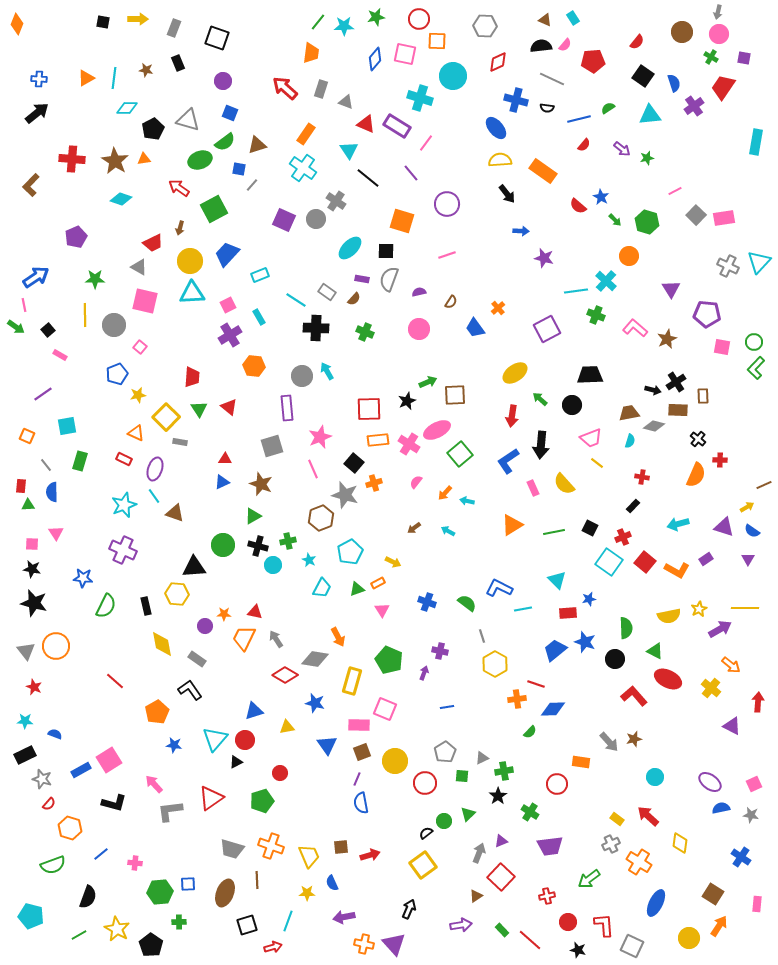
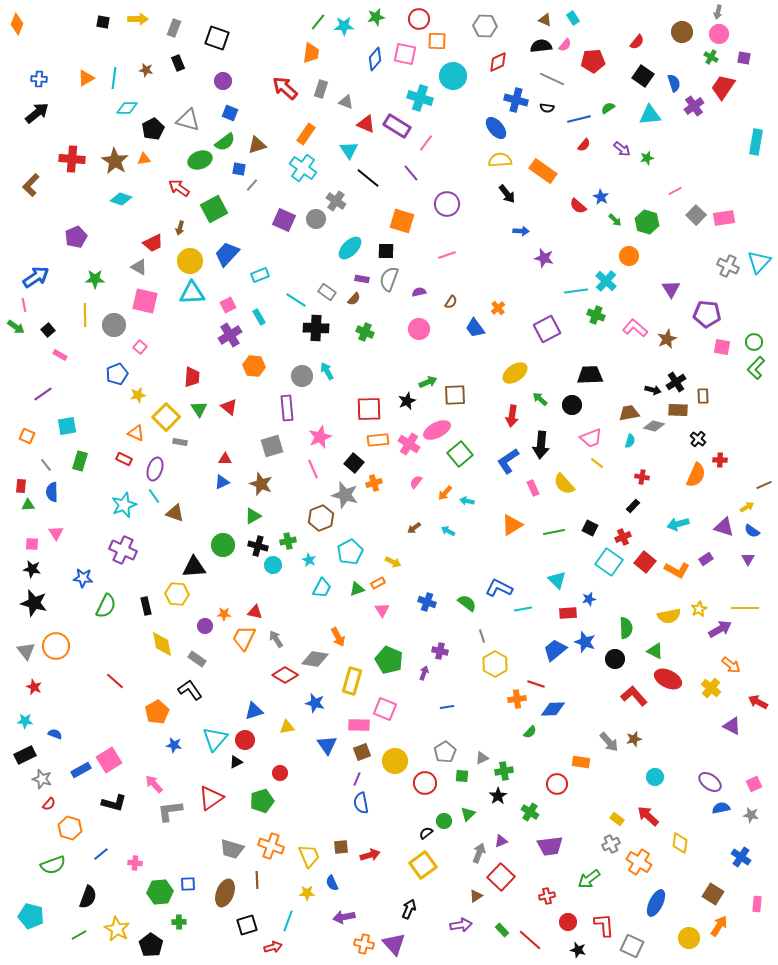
red arrow at (758, 702): rotated 66 degrees counterclockwise
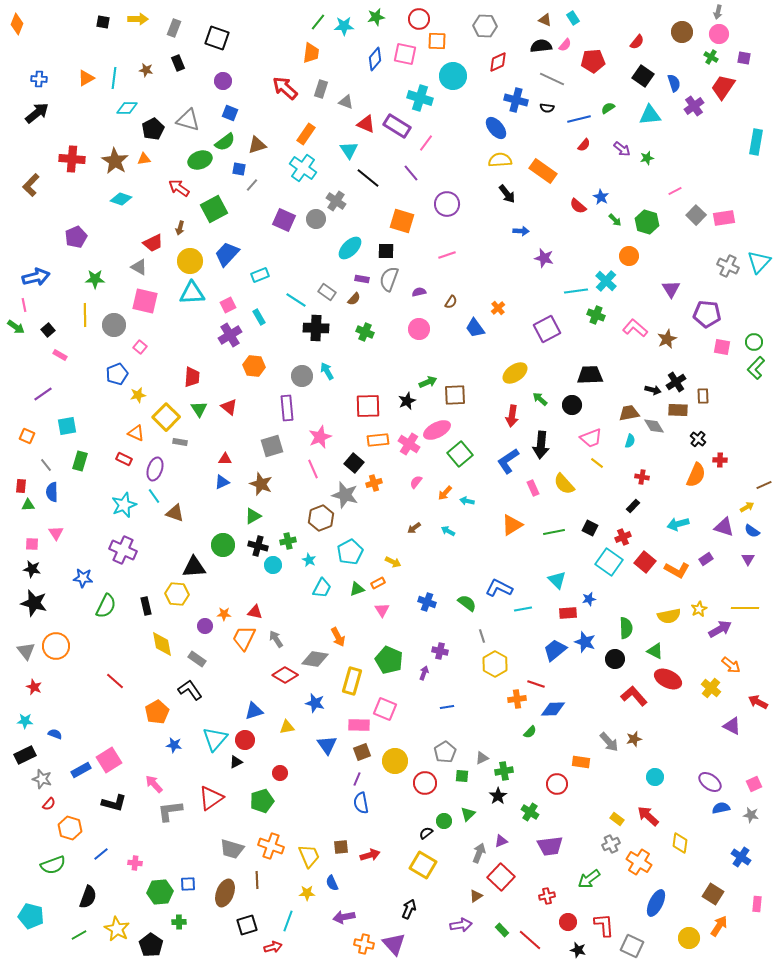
blue arrow at (36, 277): rotated 20 degrees clockwise
red square at (369, 409): moved 1 px left, 3 px up
gray diamond at (654, 426): rotated 45 degrees clockwise
yellow square at (423, 865): rotated 24 degrees counterclockwise
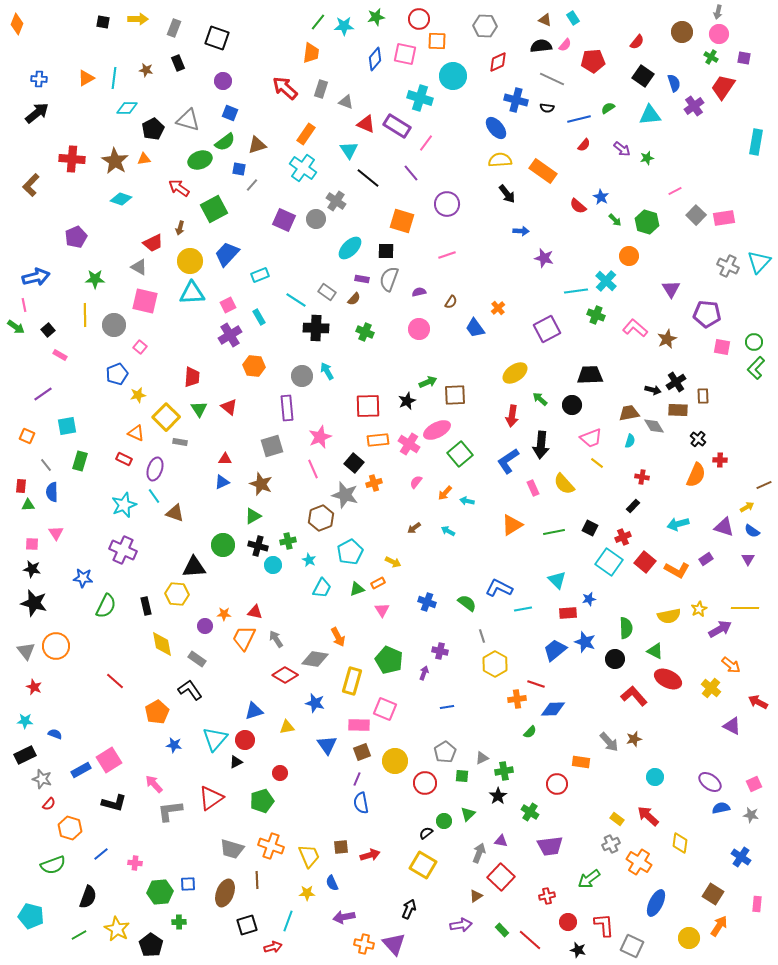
purple triangle at (501, 841): rotated 32 degrees clockwise
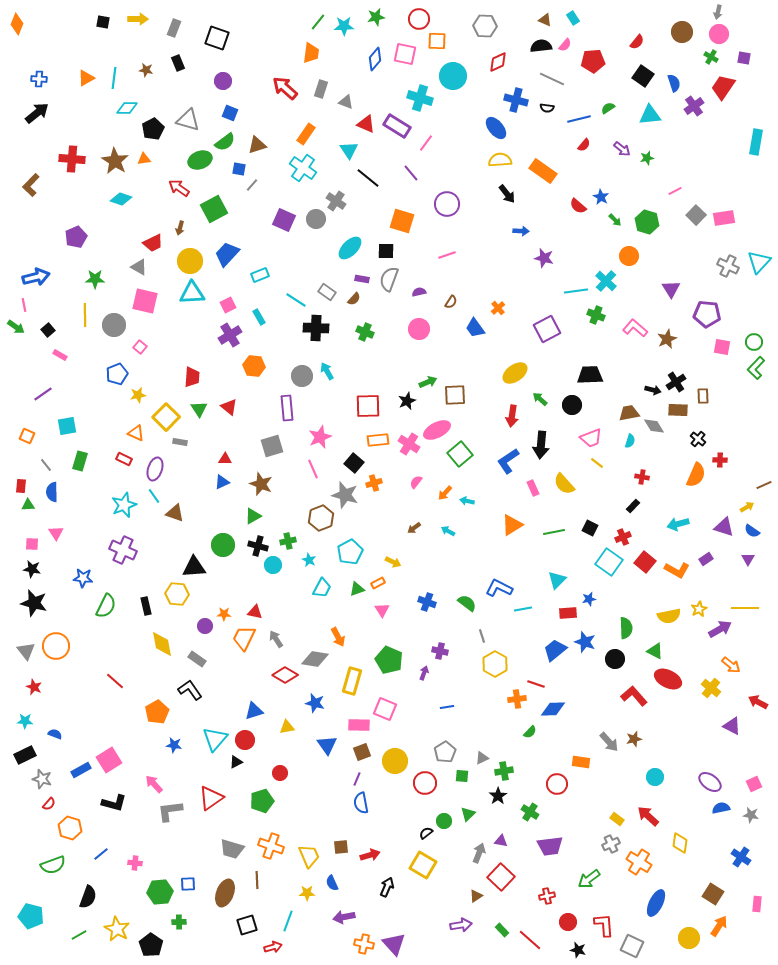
cyan triangle at (557, 580): rotated 30 degrees clockwise
black arrow at (409, 909): moved 22 px left, 22 px up
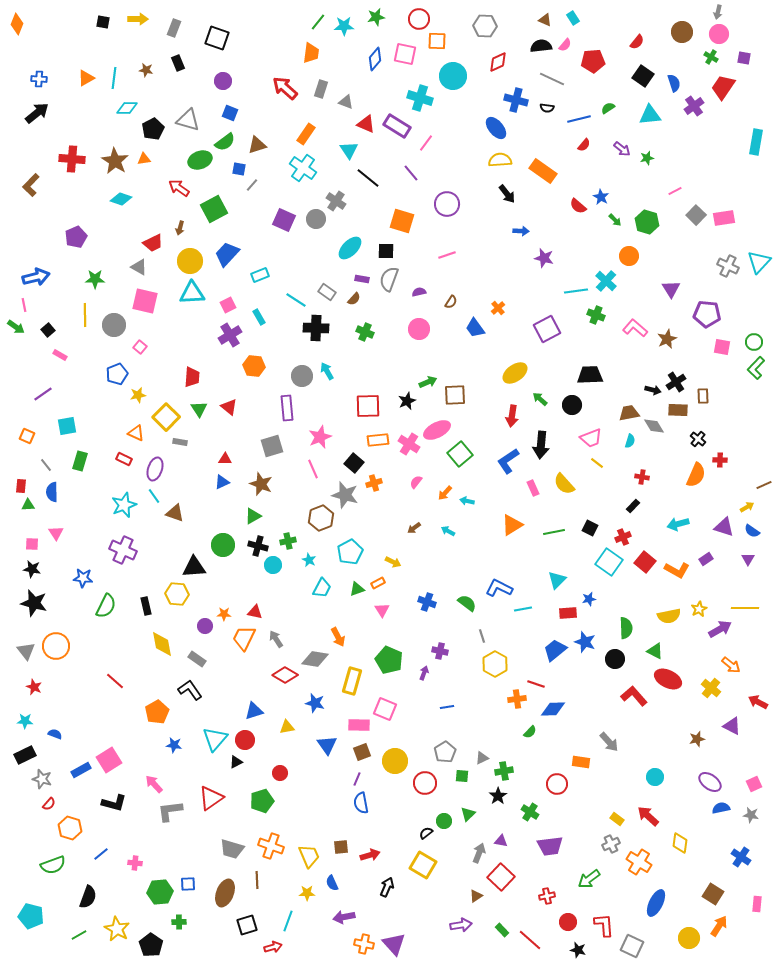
brown star at (634, 739): moved 63 px right
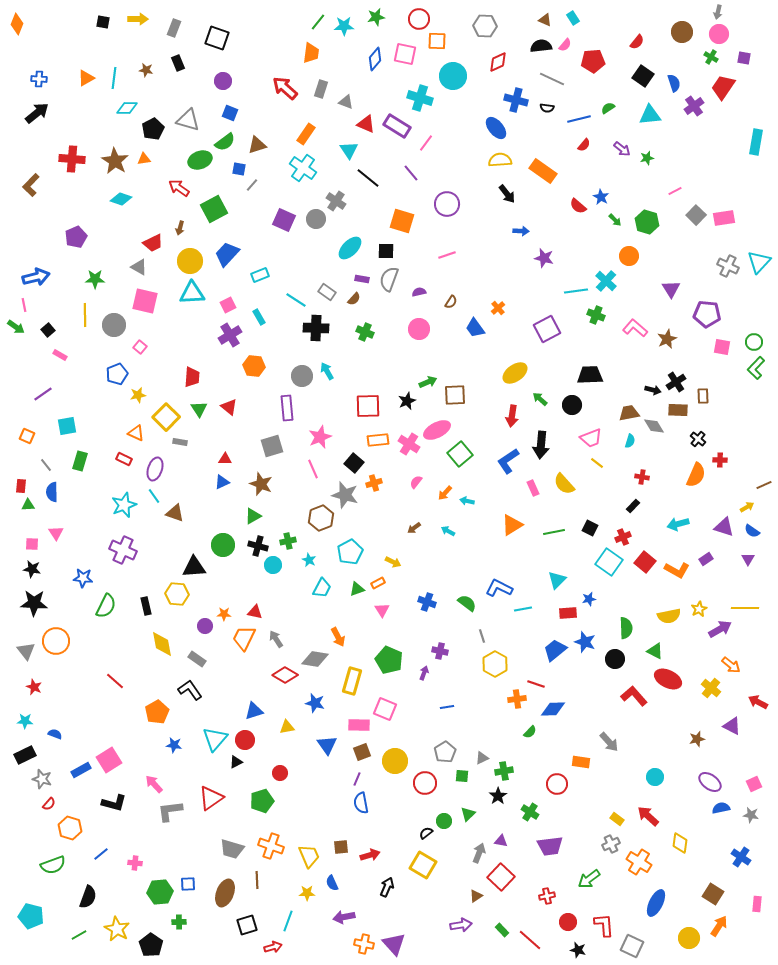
black star at (34, 603): rotated 12 degrees counterclockwise
orange circle at (56, 646): moved 5 px up
